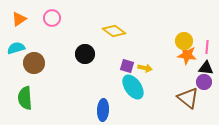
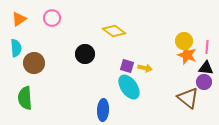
cyan semicircle: rotated 102 degrees clockwise
orange star: rotated 12 degrees clockwise
cyan ellipse: moved 4 px left
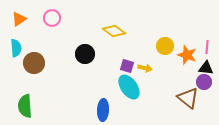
yellow circle: moved 19 px left, 5 px down
green semicircle: moved 8 px down
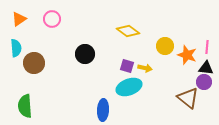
pink circle: moved 1 px down
yellow diamond: moved 14 px right
cyan ellipse: rotated 75 degrees counterclockwise
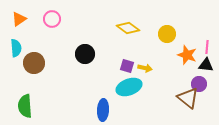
yellow diamond: moved 3 px up
yellow circle: moved 2 px right, 12 px up
black triangle: moved 3 px up
purple circle: moved 5 px left, 2 px down
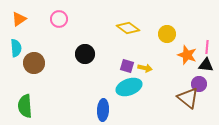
pink circle: moved 7 px right
